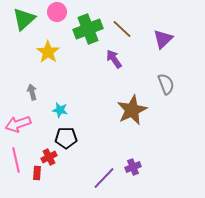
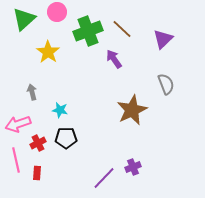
green cross: moved 2 px down
red cross: moved 11 px left, 14 px up
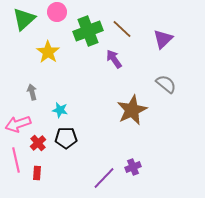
gray semicircle: rotated 30 degrees counterclockwise
red cross: rotated 14 degrees counterclockwise
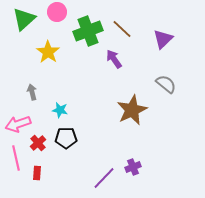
pink line: moved 2 px up
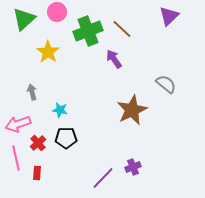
purple triangle: moved 6 px right, 23 px up
purple line: moved 1 px left
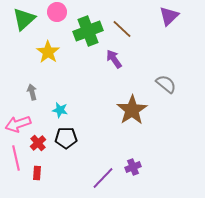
brown star: rotated 8 degrees counterclockwise
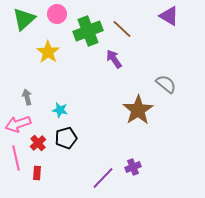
pink circle: moved 2 px down
purple triangle: rotated 45 degrees counterclockwise
gray arrow: moved 5 px left, 5 px down
brown star: moved 6 px right
black pentagon: rotated 15 degrees counterclockwise
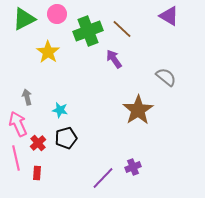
green triangle: rotated 15 degrees clockwise
gray semicircle: moved 7 px up
pink arrow: rotated 85 degrees clockwise
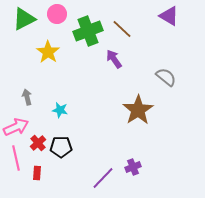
pink arrow: moved 2 px left, 3 px down; rotated 90 degrees clockwise
black pentagon: moved 5 px left, 9 px down; rotated 15 degrees clockwise
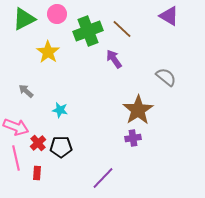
gray arrow: moved 1 px left, 6 px up; rotated 35 degrees counterclockwise
pink arrow: rotated 45 degrees clockwise
purple cross: moved 29 px up; rotated 14 degrees clockwise
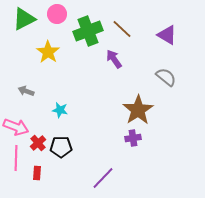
purple triangle: moved 2 px left, 19 px down
gray arrow: rotated 21 degrees counterclockwise
pink line: rotated 15 degrees clockwise
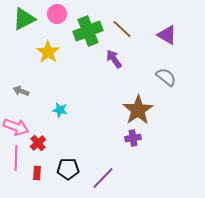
gray arrow: moved 5 px left
black pentagon: moved 7 px right, 22 px down
